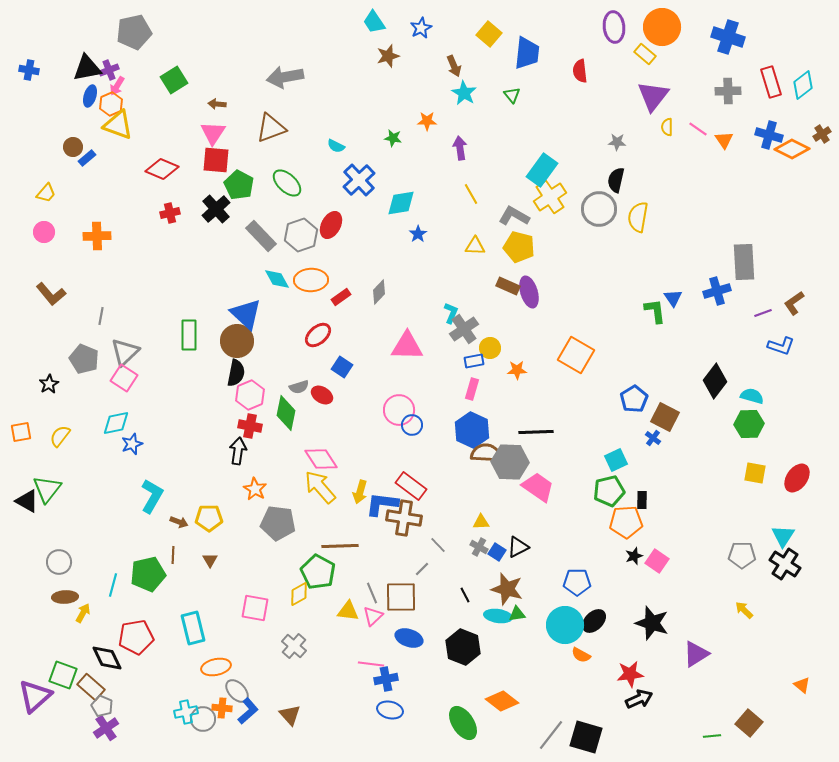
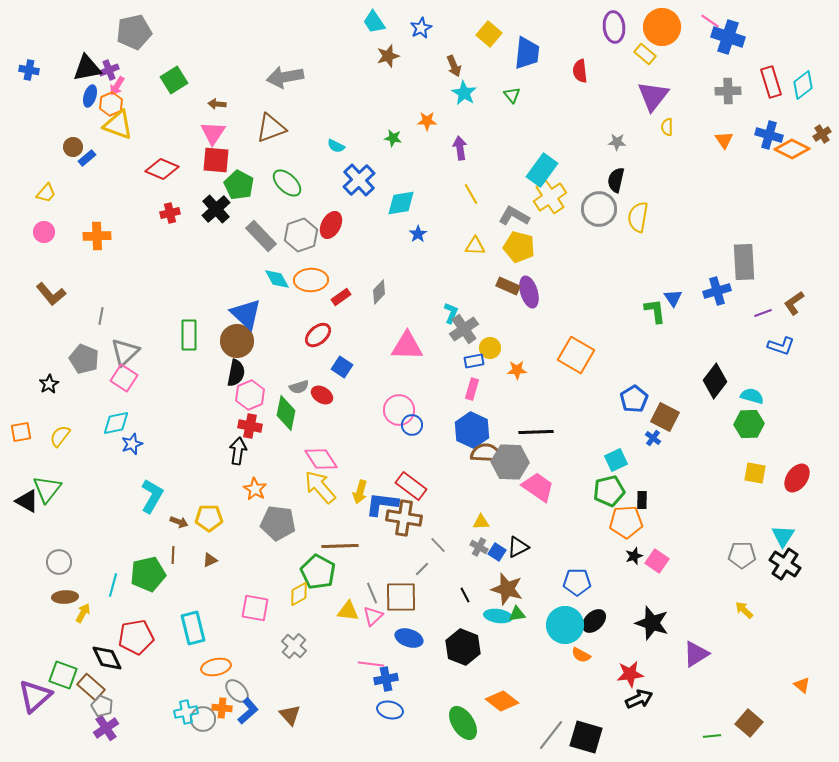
pink line at (698, 129): moved 12 px right, 108 px up
brown triangle at (210, 560): rotated 35 degrees clockwise
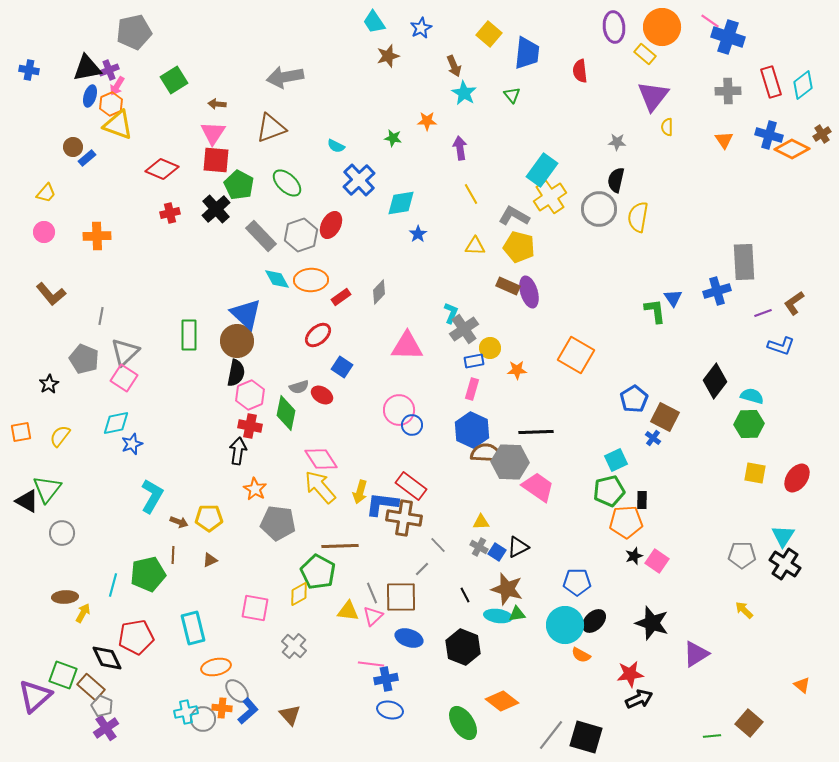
gray circle at (59, 562): moved 3 px right, 29 px up
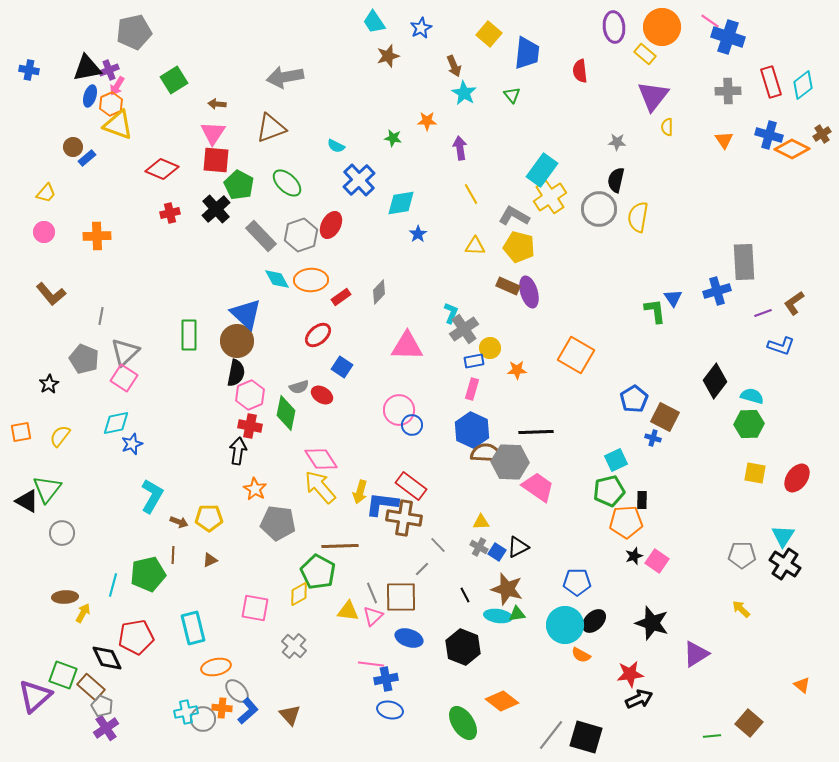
blue cross at (653, 438): rotated 21 degrees counterclockwise
yellow arrow at (744, 610): moved 3 px left, 1 px up
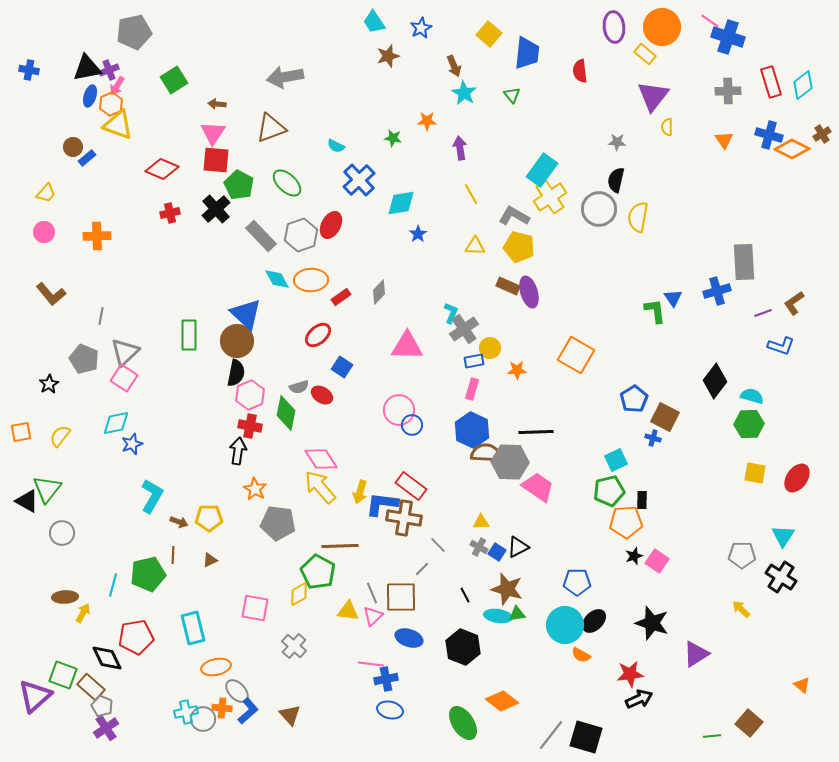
black cross at (785, 564): moved 4 px left, 13 px down
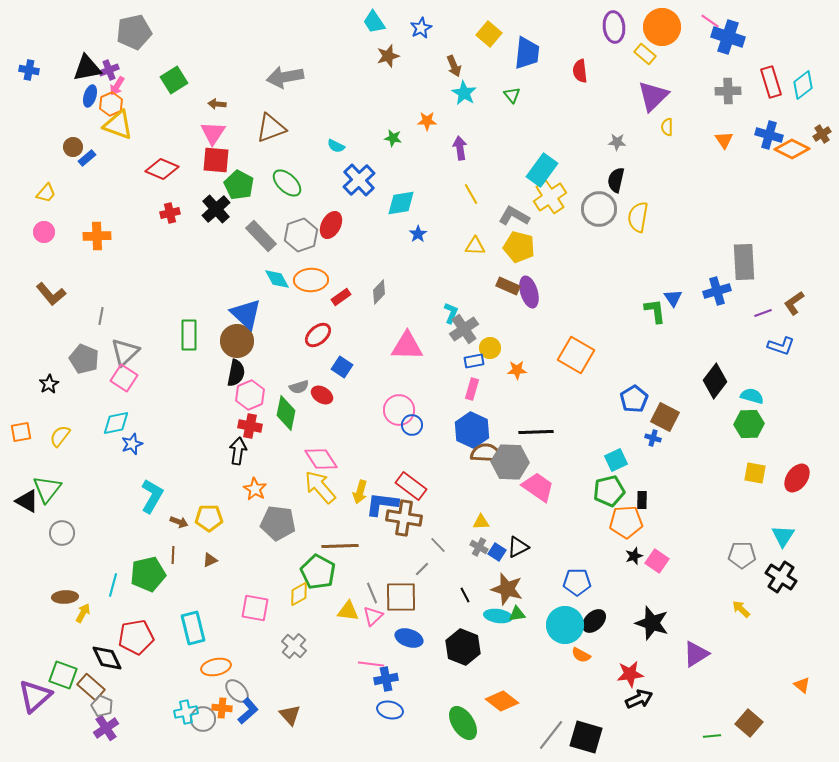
purple triangle at (653, 96): rotated 8 degrees clockwise
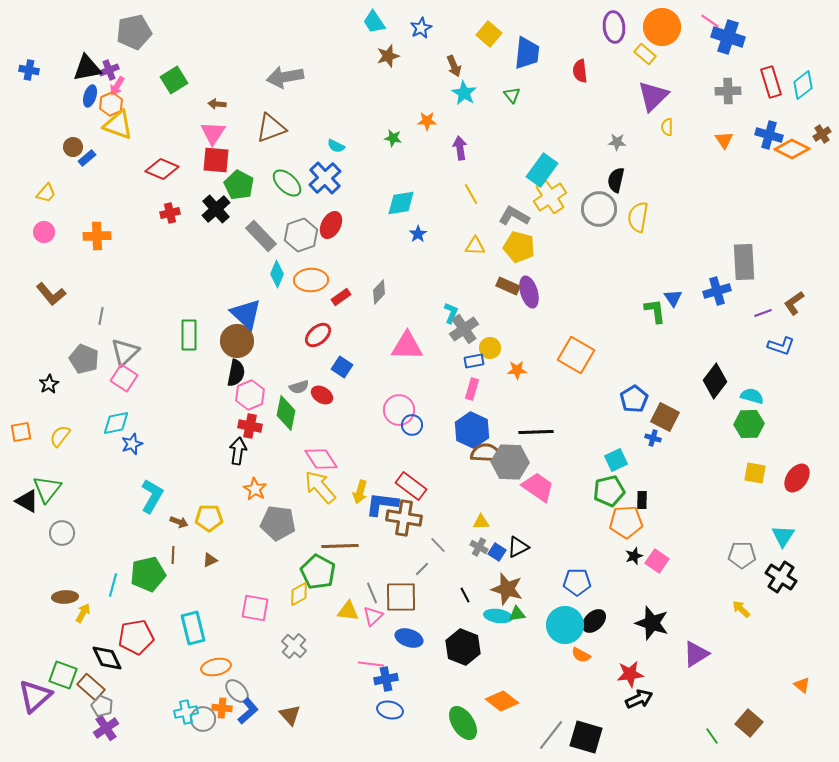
blue cross at (359, 180): moved 34 px left, 2 px up
cyan diamond at (277, 279): moved 5 px up; rotated 52 degrees clockwise
green line at (712, 736): rotated 60 degrees clockwise
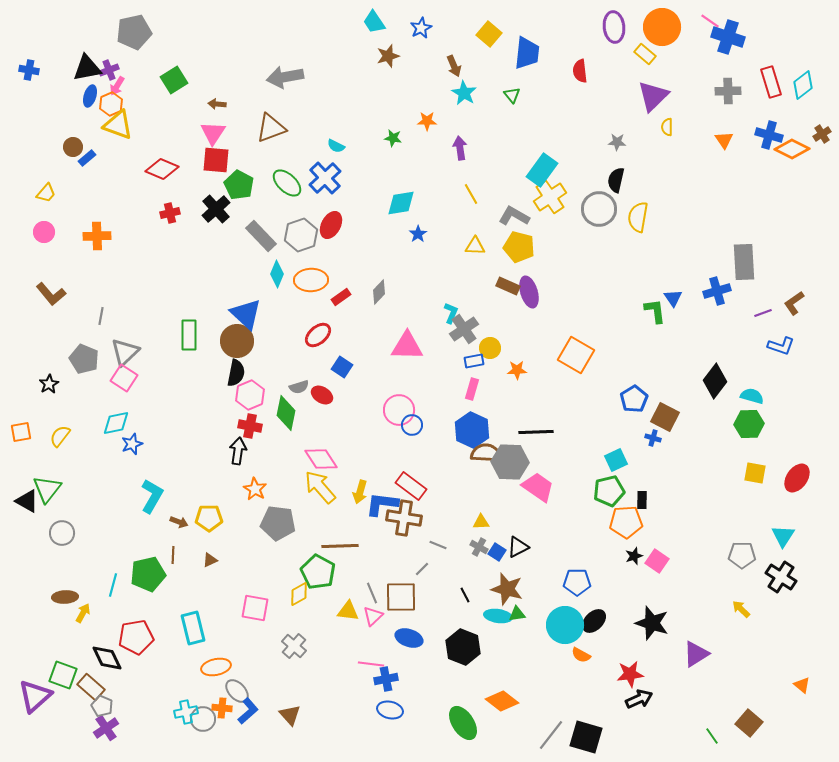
gray line at (438, 545): rotated 24 degrees counterclockwise
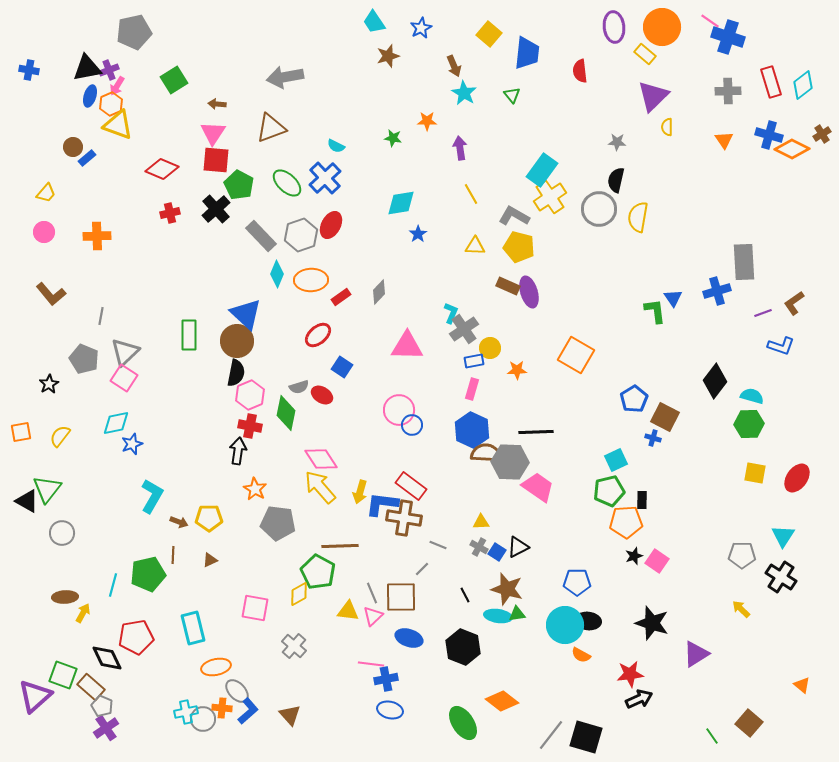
black ellipse at (594, 621): moved 6 px left; rotated 50 degrees clockwise
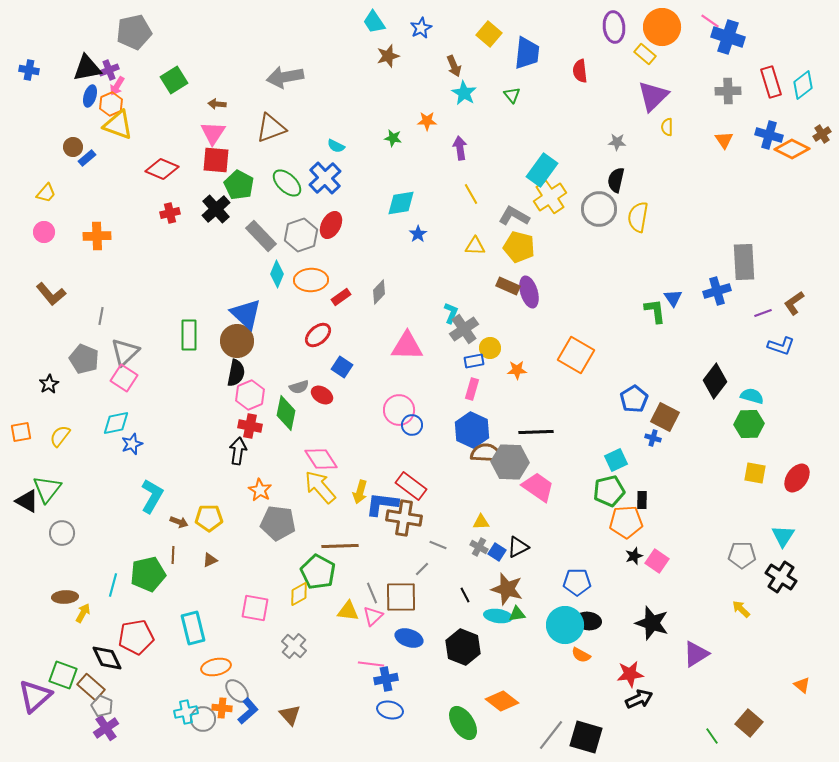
orange star at (255, 489): moved 5 px right, 1 px down
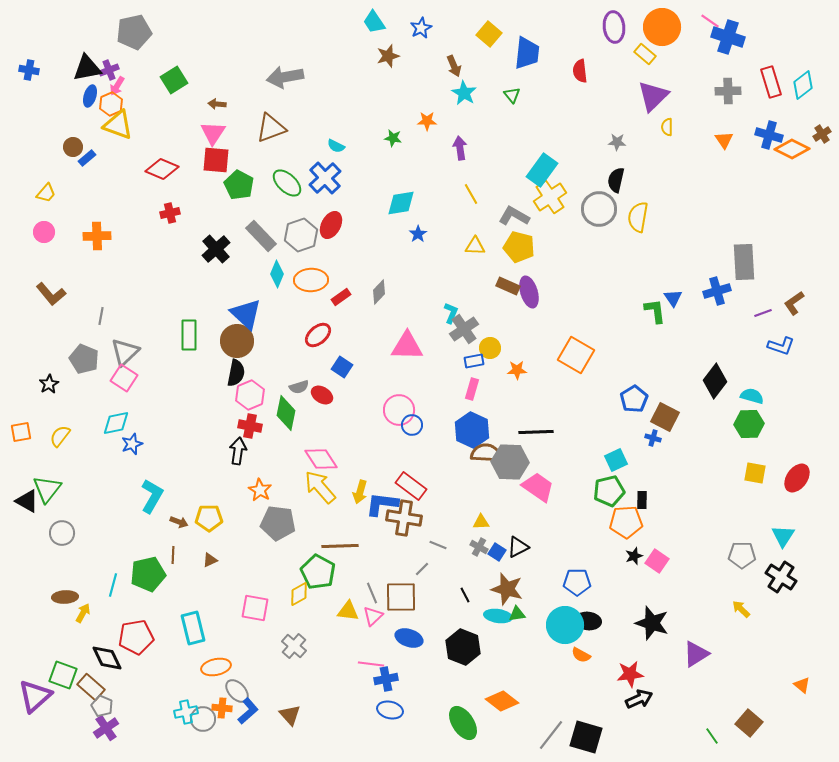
black cross at (216, 209): moved 40 px down
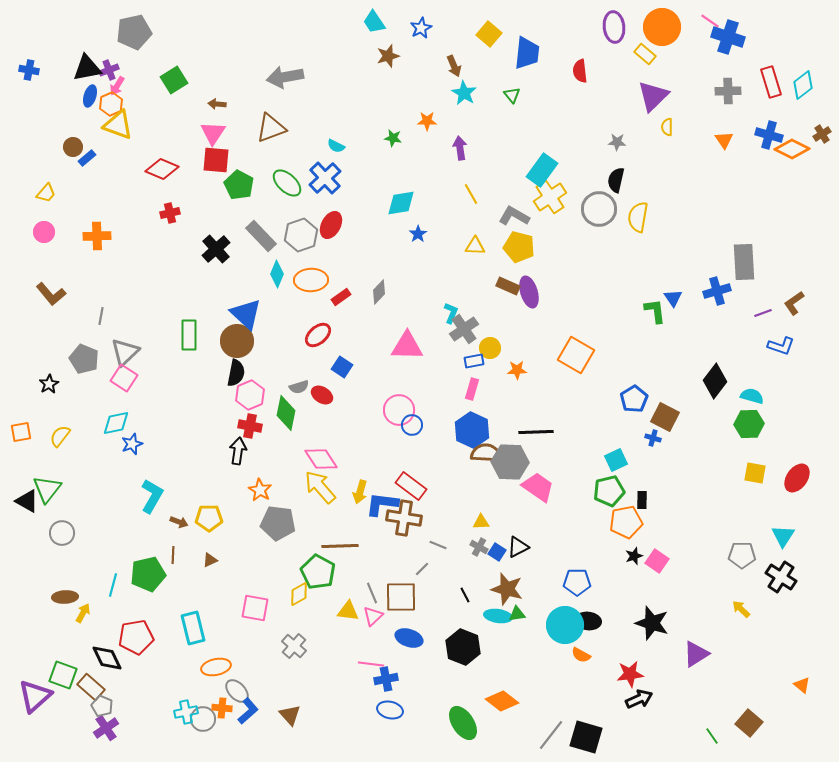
orange pentagon at (626, 522): rotated 8 degrees counterclockwise
